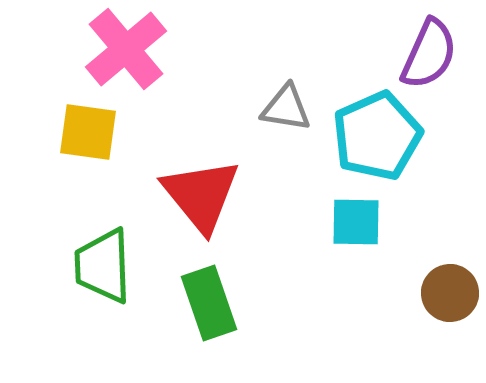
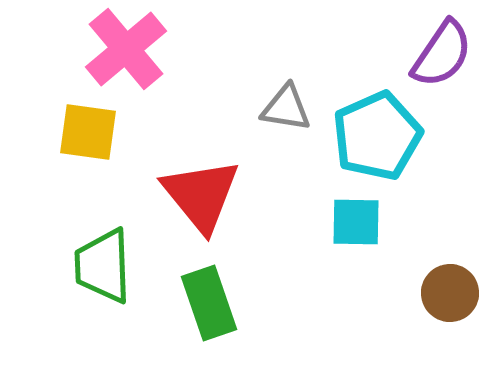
purple semicircle: moved 13 px right; rotated 10 degrees clockwise
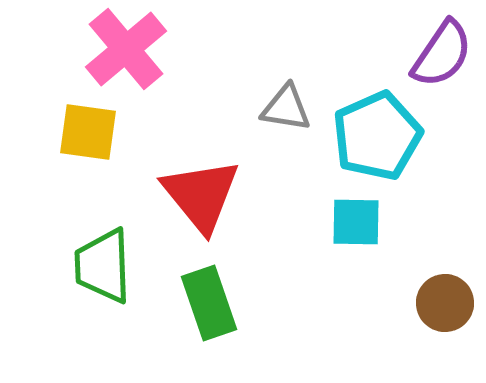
brown circle: moved 5 px left, 10 px down
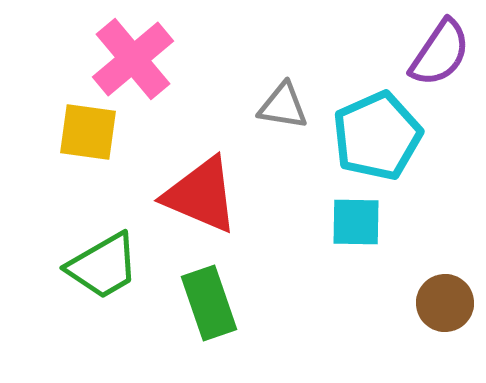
pink cross: moved 7 px right, 10 px down
purple semicircle: moved 2 px left, 1 px up
gray triangle: moved 3 px left, 2 px up
red triangle: rotated 28 degrees counterclockwise
green trapezoid: rotated 118 degrees counterclockwise
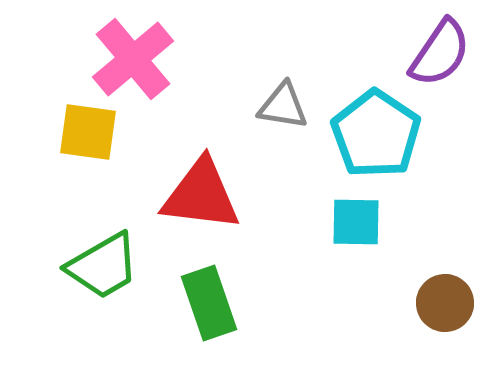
cyan pentagon: moved 1 px left, 2 px up; rotated 14 degrees counterclockwise
red triangle: rotated 16 degrees counterclockwise
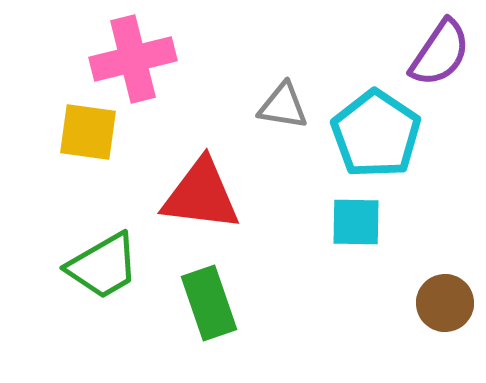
pink cross: rotated 26 degrees clockwise
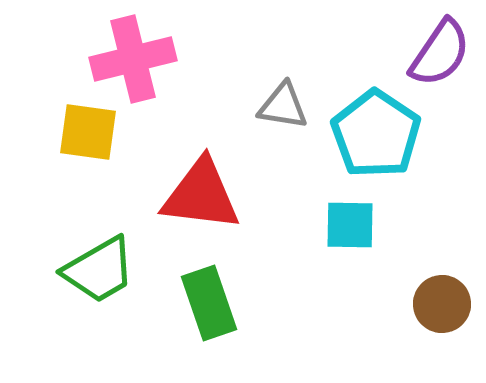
cyan square: moved 6 px left, 3 px down
green trapezoid: moved 4 px left, 4 px down
brown circle: moved 3 px left, 1 px down
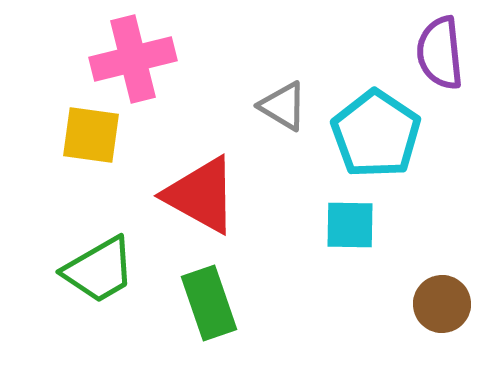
purple semicircle: rotated 140 degrees clockwise
gray triangle: rotated 22 degrees clockwise
yellow square: moved 3 px right, 3 px down
red triangle: rotated 22 degrees clockwise
